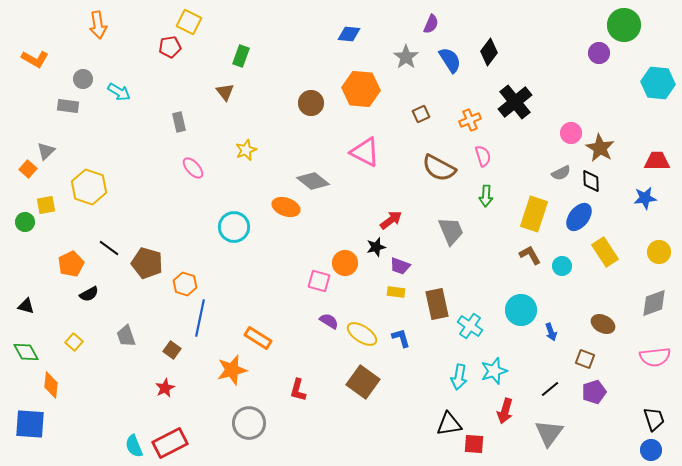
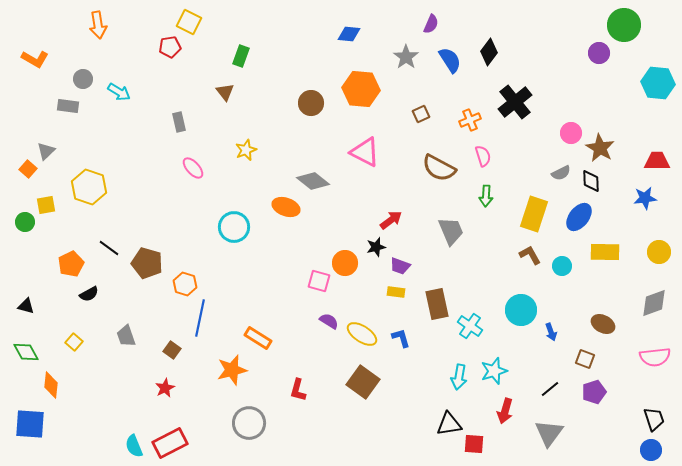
yellow rectangle at (605, 252): rotated 56 degrees counterclockwise
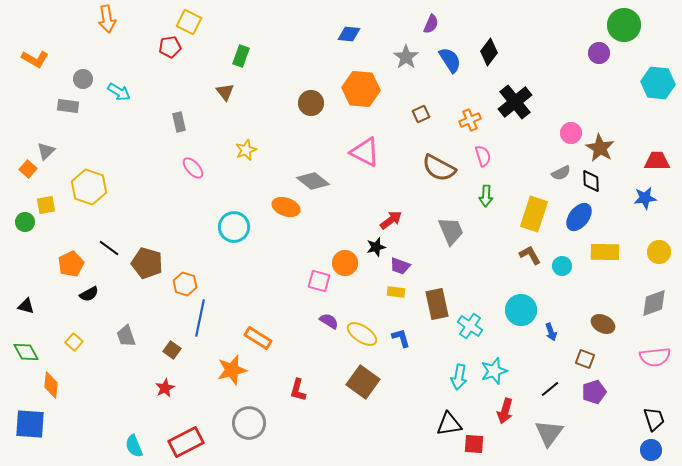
orange arrow at (98, 25): moved 9 px right, 6 px up
red rectangle at (170, 443): moved 16 px right, 1 px up
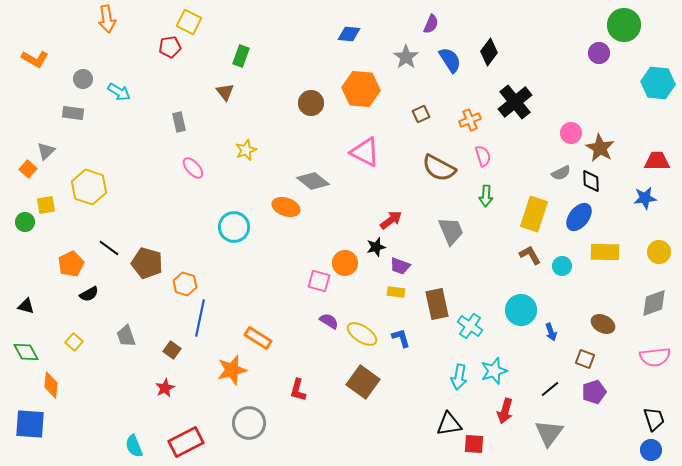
gray rectangle at (68, 106): moved 5 px right, 7 px down
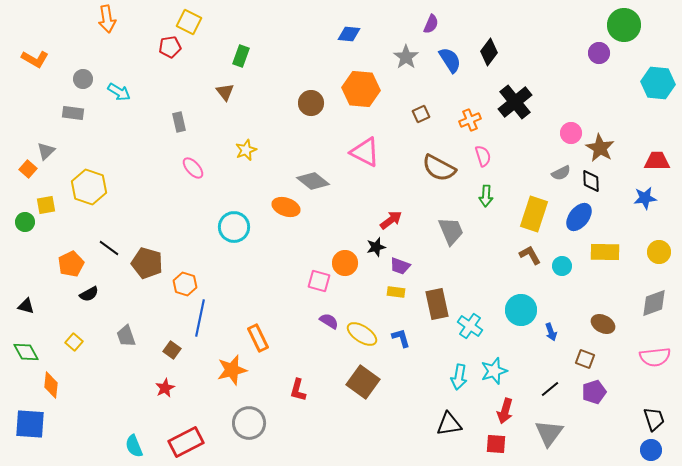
orange rectangle at (258, 338): rotated 32 degrees clockwise
red square at (474, 444): moved 22 px right
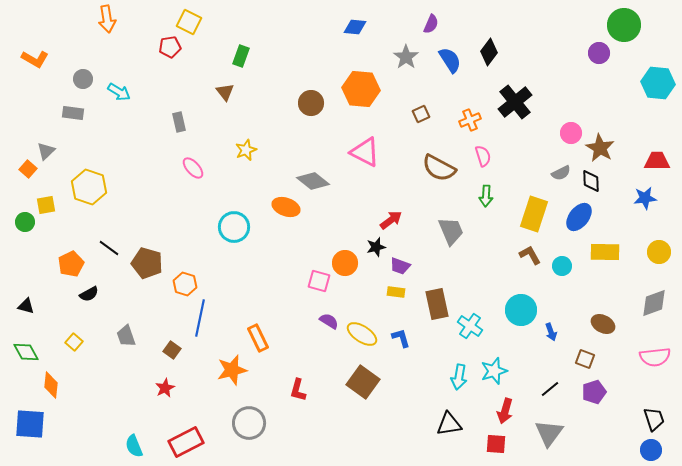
blue diamond at (349, 34): moved 6 px right, 7 px up
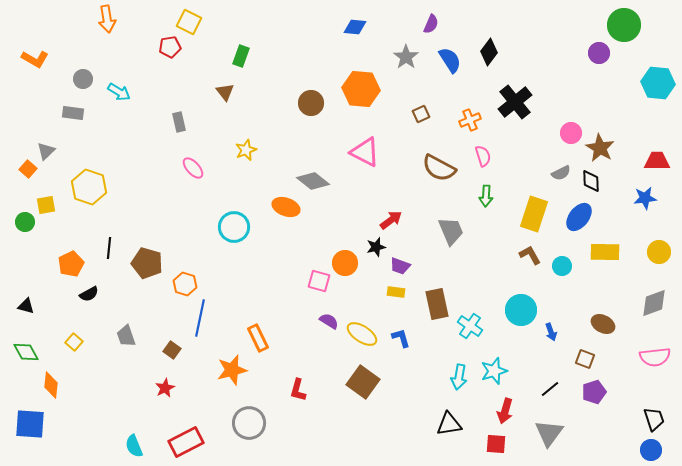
black line at (109, 248): rotated 60 degrees clockwise
